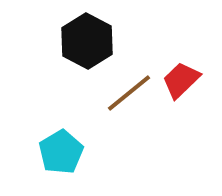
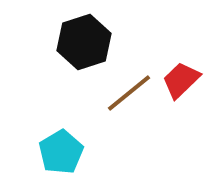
black hexagon: moved 3 px left, 1 px down; rotated 14 degrees clockwise
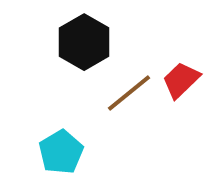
black hexagon: rotated 12 degrees counterclockwise
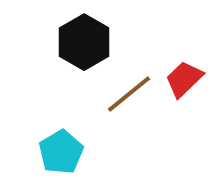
red trapezoid: moved 3 px right, 1 px up
brown line: moved 1 px down
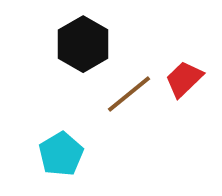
black hexagon: moved 1 px left, 2 px down
cyan pentagon: moved 2 px down
